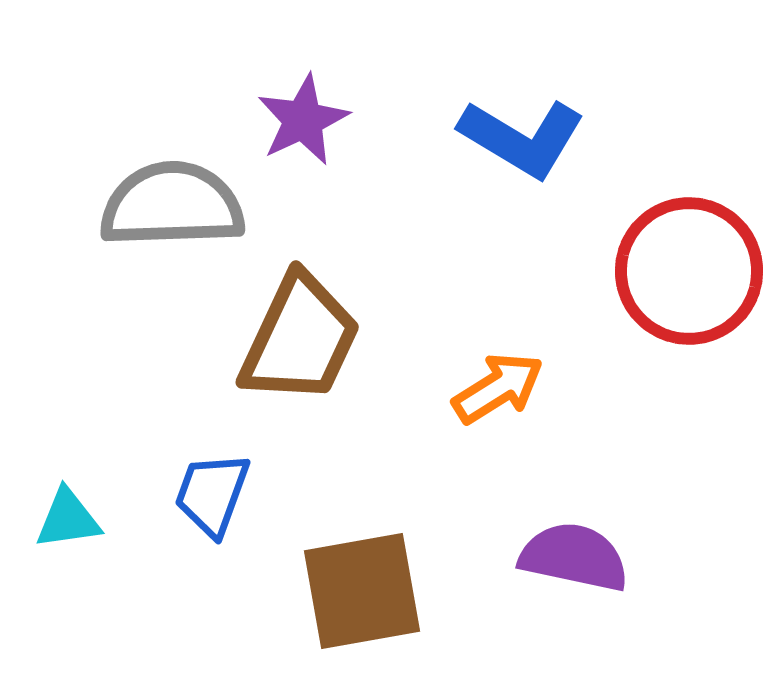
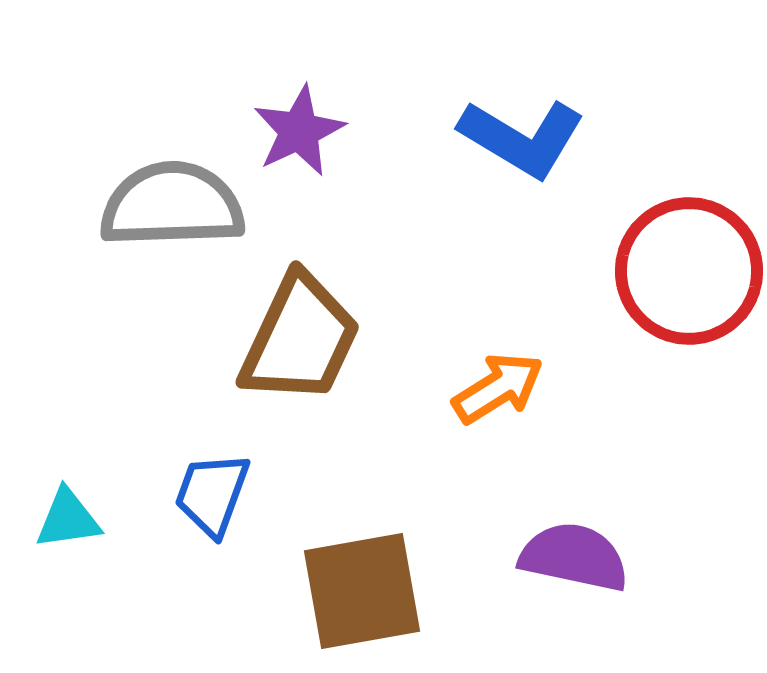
purple star: moved 4 px left, 11 px down
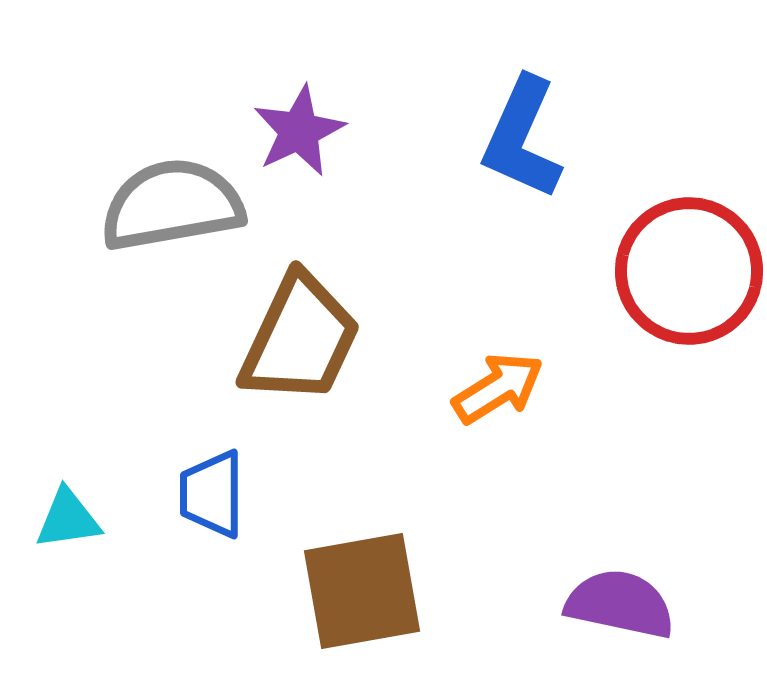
blue L-shape: rotated 83 degrees clockwise
gray semicircle: rotated 8 degrees counterclockwise
blue trapezoid: rotated 20 degrees counterclockwise
purple semicircle: moved 46 px right, 47 px down
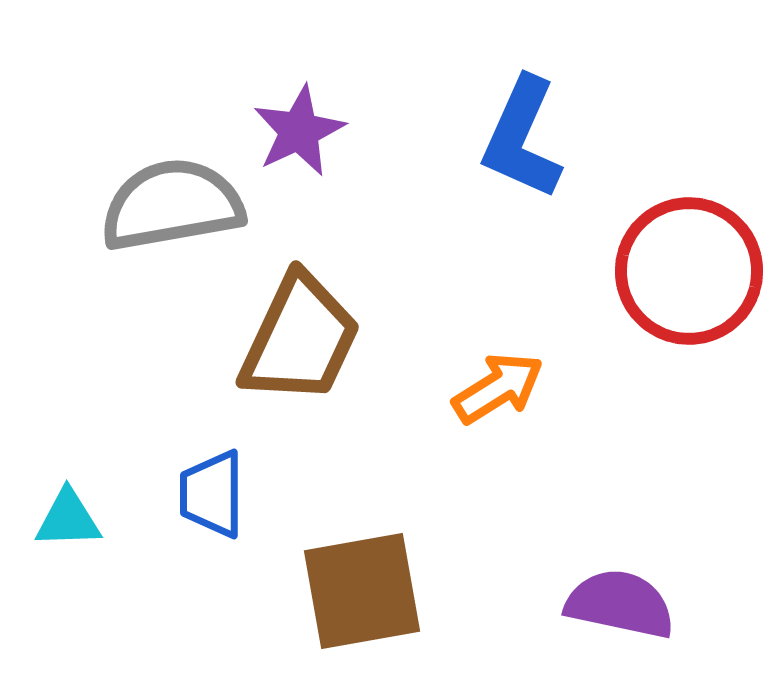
cyan triangle: rotated 6 degrees clockwise
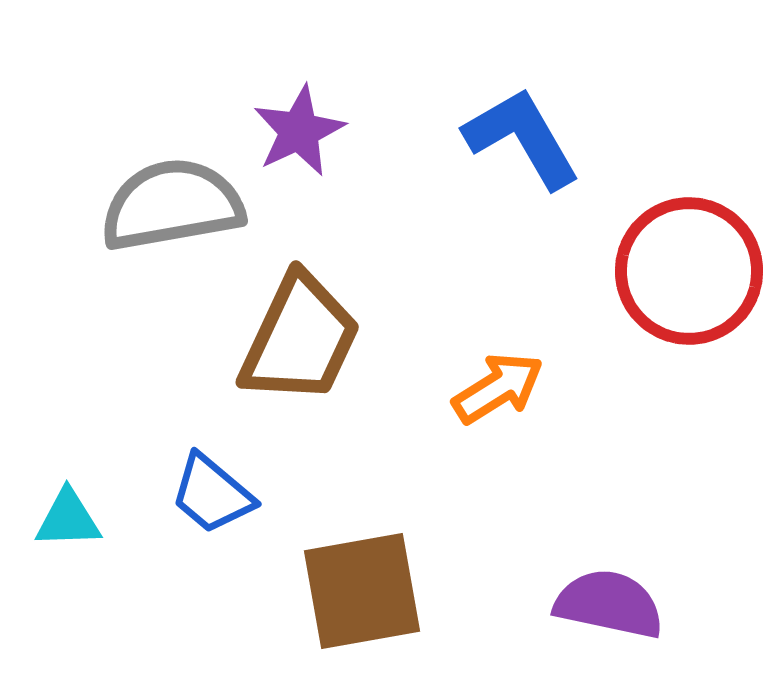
blue L-shape: rotated 126 degrees clockwise
blue trapezoid: rotated 50 degrees counterclockwise
purple semicircle: moved 11 px left
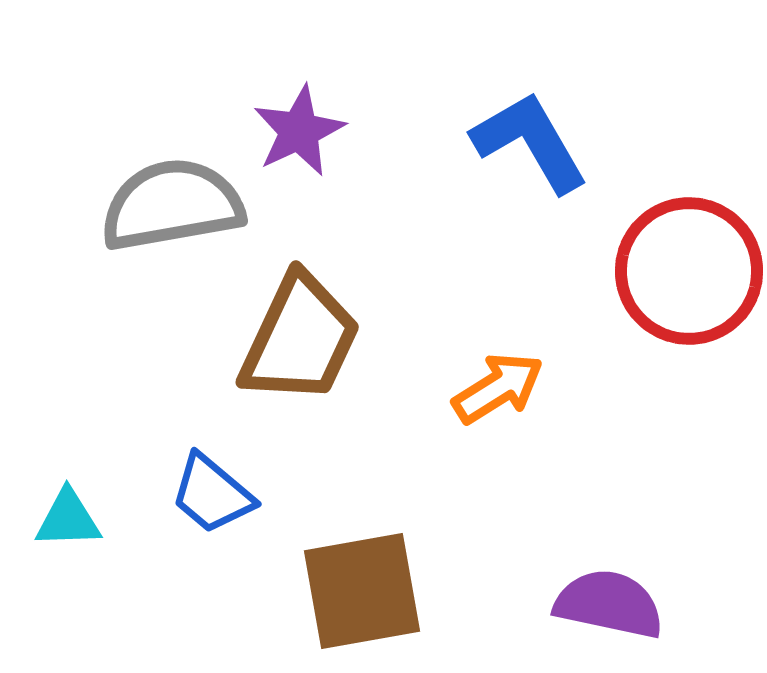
blue L-shape: moved 8 px right, 4 px down
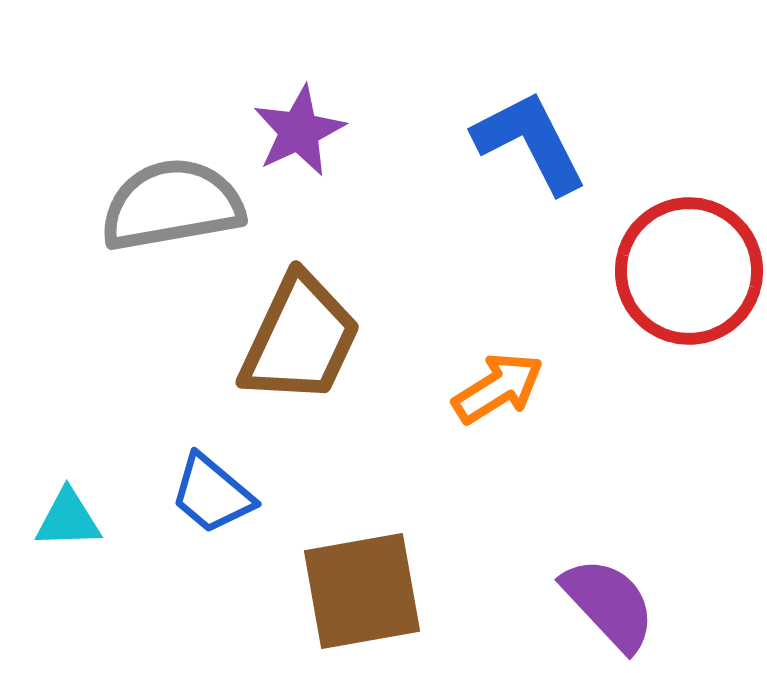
blue L-shape: rotated 3 degrees clockwise
purple semicircle: rotated 35 degrees clockwise
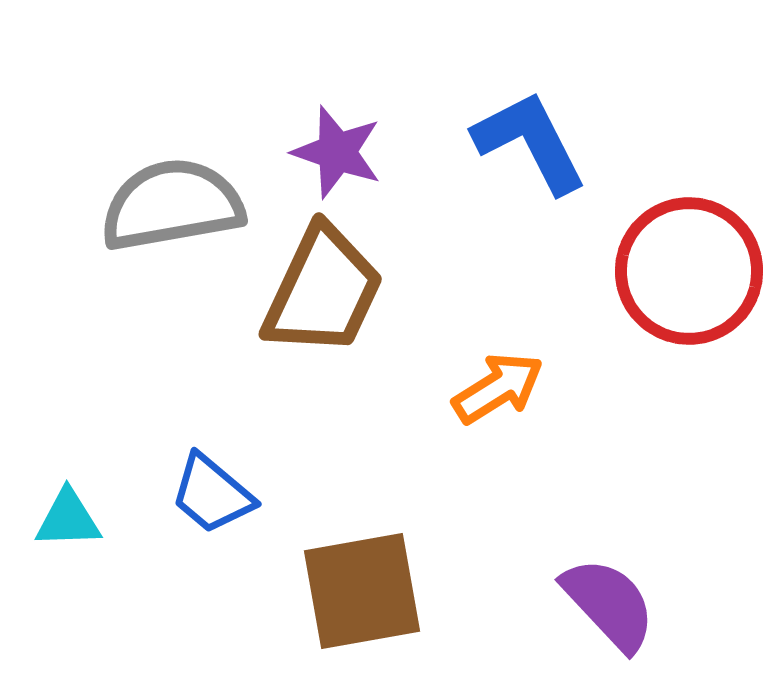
purple star: moved 38 px right, 21 px down; rotated 28 degrees counterclockwise
brown trapezoid: moved 23 px right, 48 px up
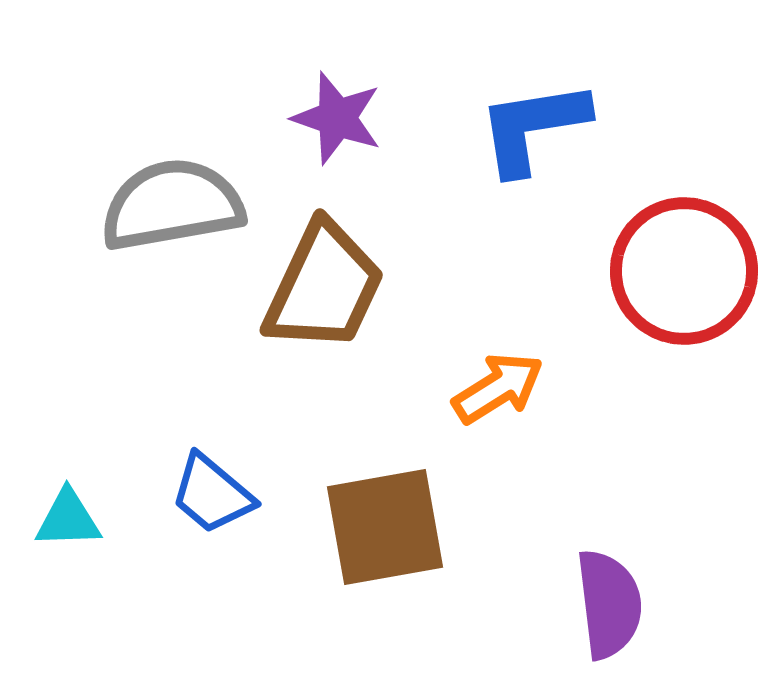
blue L-shape: moved 3 px right, 15 px up; rotated 72 degrees counterclockwise
purple star: moved 34 px up
red circle: moved 5 px left
brown trapezoid: moved 1 px right, 4 px up
brown square: moved 23 px right, 64 px up
purple semicircle: rotated 36 degrees clockwise
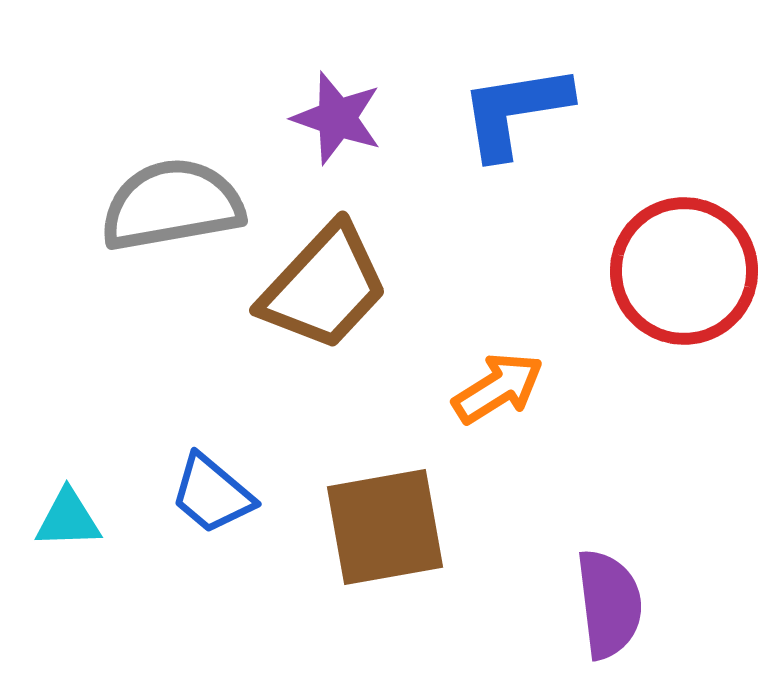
blue L-shape: moved 18 px left, 16 px up
brown trapezoid: rotated 18 degrees clockwise
